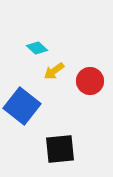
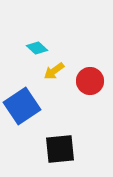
blue square: rotated 18 degrees clockwise
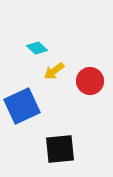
blue square: rotated 9 degrees clockwise
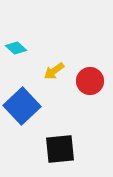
cyan diamond: moved 21 px left
blue square: rotated 18 degrees counterclockwise
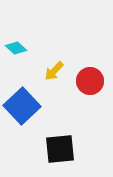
yellow arrow: rotated 10 degrees counterclockwise
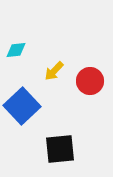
cyan diamond: moved 2 px down; rotated 50 degrees counterclockwise
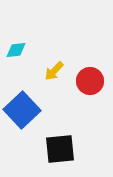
blue square: moved 4 px down
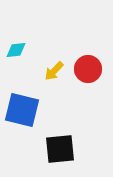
red circle: moved 2 px left, 12 px up
blue square: rotated 33 degrees counterclockwise
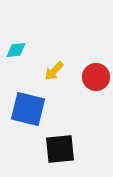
red circle: moved 8 px right, 8 px down
blue square: moved 6 px right, 1 px up
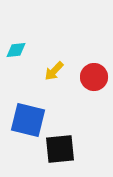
red circle: moved 2 px left
blue square: moved 11 px down
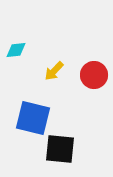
red circle: moved 2 px up
blue square: moved 5 px right, 2 px up
black square: rotated 12 degrees clockwise
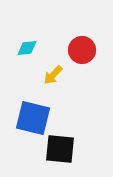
cyan diamond: moved 11 px right, 2 px up
yellow arrow: moved 1 px left, 4 px down
red circle: moved 12 px left, 25 px up
